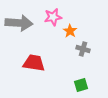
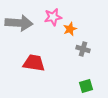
orange star: moved 2 px up; rotated 16 degrees clockwise
green square: moved 5 px right, 1 px down
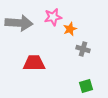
red trapezoid: rotated 10 degrees counterclockwise
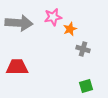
red trapezoid: moved 17 px left, 4 px down
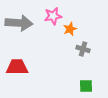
pink star: moved 1 px up
green square: rotated 16 degrees clockwise
